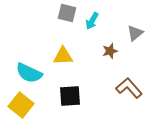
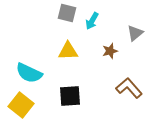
yellow triangle: moved 5 px right, 5 px up
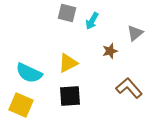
yellow triangle: moved 12 px down; rotated 25 degrees counterclockwise
yellow square: rotated 15 degrees counterclockwise
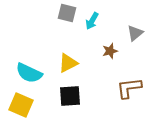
brown L-shape: rotated 56 degrees counterclockwise
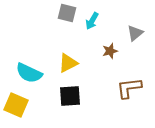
yellow square: moved 5 px left
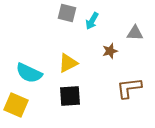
gray triangle: rotated 42 degrees clockwise
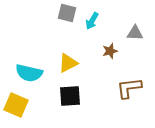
cyan semicircle: rotated 12 degrees counterclockwise
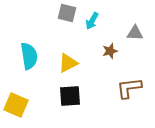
cyan semicircle: moved 17 px up; rotated 112 degrees counterclockwise
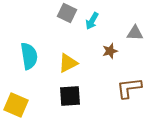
gray square: rotated 12 degrees clockwise
